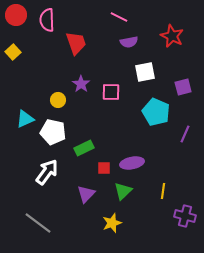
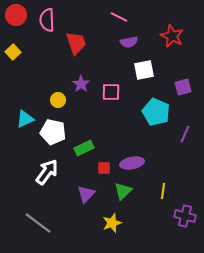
white square: moved 1 px left, 2 px up
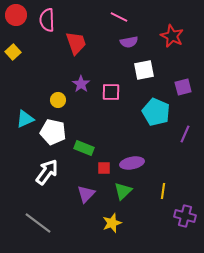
green rectangle: rotated 48 degrees clockwise
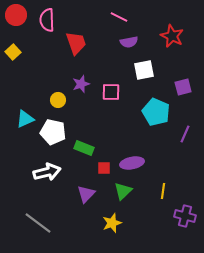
purple star: rotated 18 degrees clockwise
white arrow: rotated 40 degrees clockwise
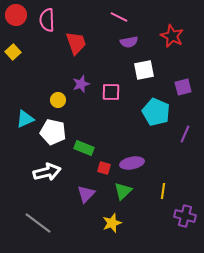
red square: rotated 16 degrees clockwise
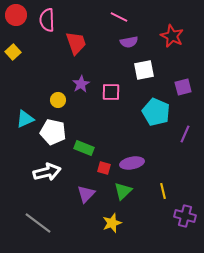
purple star: rotated 12 degrees counterclockwise
yellow line: rotated 21 degrees counterclockwise
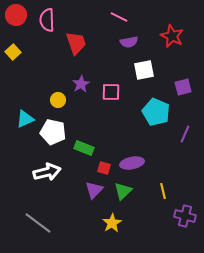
purple triangle: moved 8 px right, 4 px up
yellow star: rotated 12 degrees counterclockwise
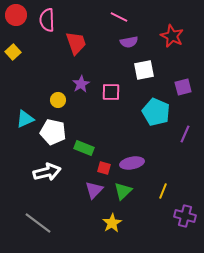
yellow line: rotated 35 degrees clockwise
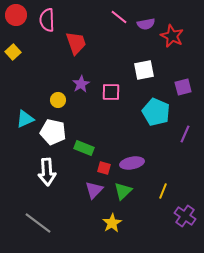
pink line: rotated 12 degrees clockwise
purple semicircle: moved 17 px right, 18 px up
white arrow: rotated 100 degrees clockwise
purple cross: rotated 20 degrees clockwise
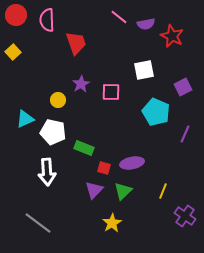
purple square: rotated 12 degrees counterclockwise
